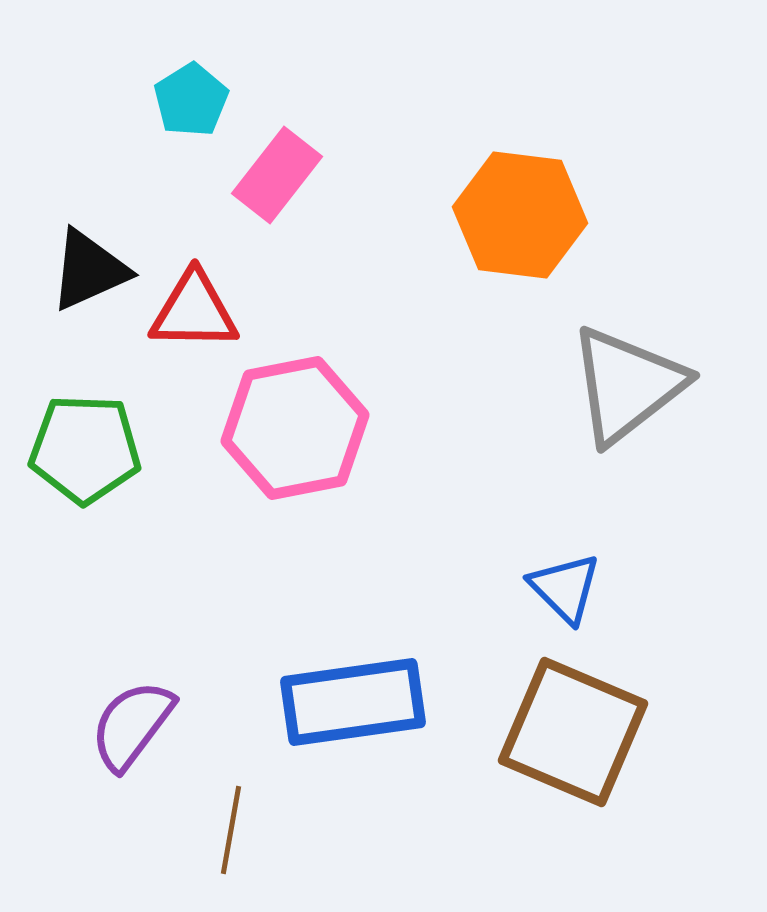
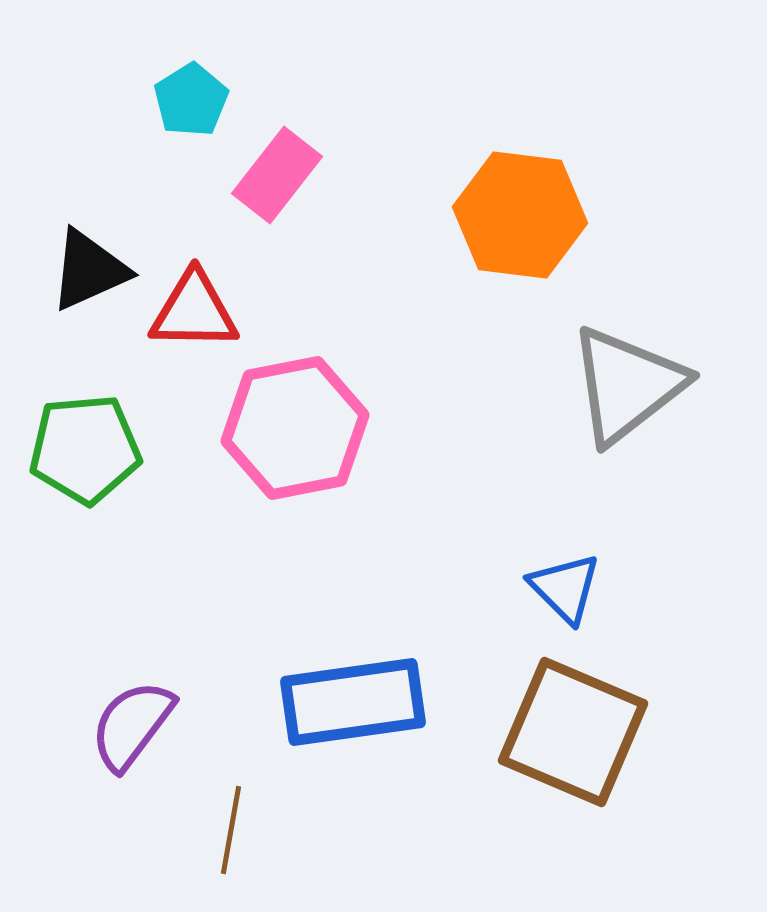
green pentagon: rotated 7 degrees counterclockwise
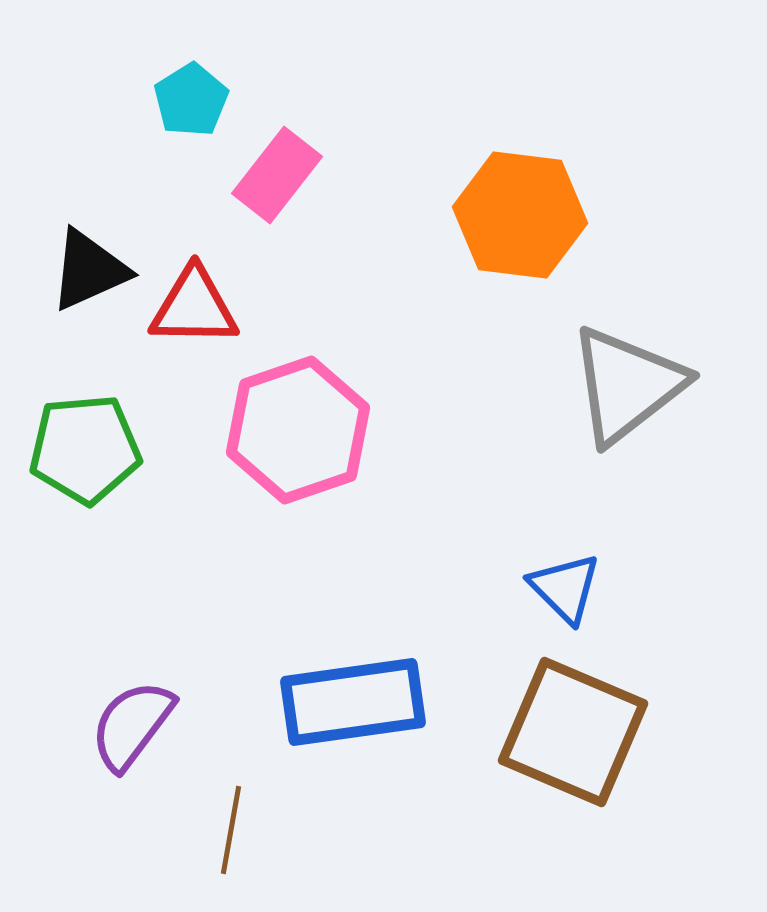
red triangle: moved 4 px up
pink hexagon: moved 3 px right, 2 px down; rotated 8 degrees counterclockwise
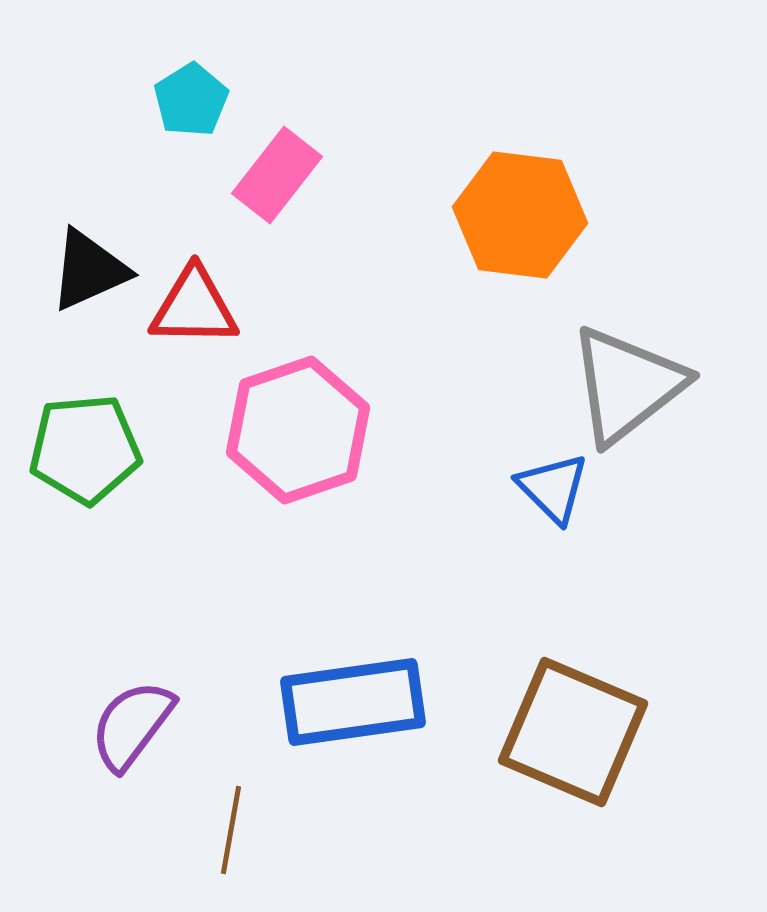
blue triangle: moved 12 px left, 100 px up
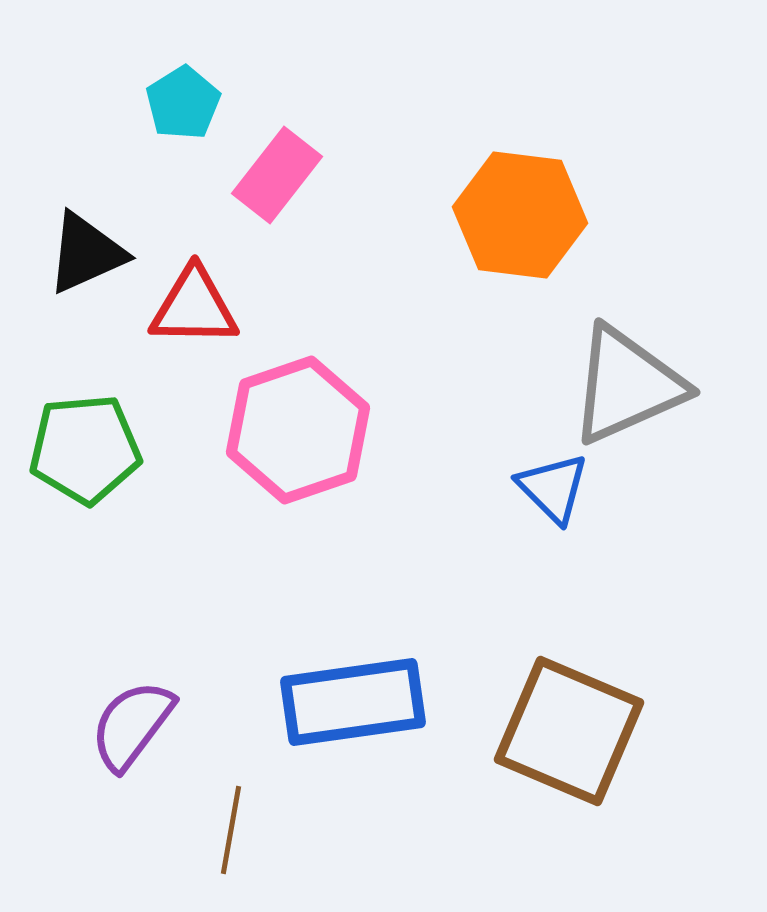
cyan pentagon: moved 8 px left, 3 px down
black triangle: moved 3 px left, 17 px up
gray triangle: rotated 14 degrees clockwise
brown square: moved 4 px left, 1 px up
